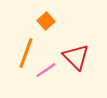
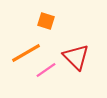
orange square: rotated 30 degrees counterclockwise
orange line: rotated 40 degrees clockwise
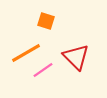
pink line: moved 3 px left
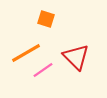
orange square: moved 2 px up
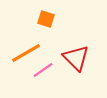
red triangle: moved 1 px down
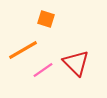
orange line: moved 3 px left, 3 px up
red triangle: moved 5 px down
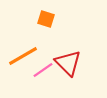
orange line: moved 6 px down
red triangle: moved 8 px left
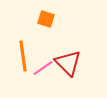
orange line: rotated 68 degrees counterclockwise
pink line: moved 2 px up
